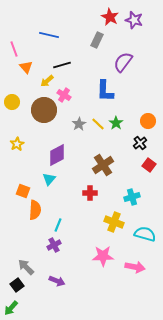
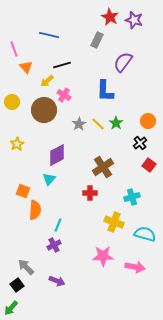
brown cross: moved 2 px down
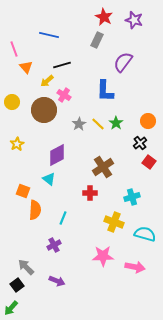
red star: moved 6 px left
red square: moved 3 px up
cyan triangle: rotated 32 degrees counterclockwise
cyan line: moved 5 px right, 7 px up
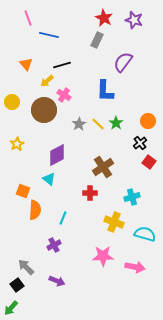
red star: moved 1 px down
pink line: moved 14 px right, 31 px up
orange triangle: moved 3 px up
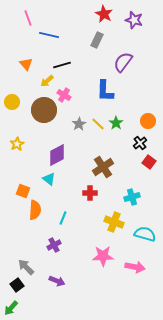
red star: moved 4 px up
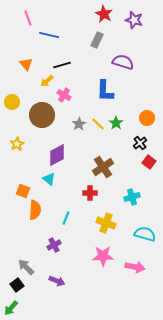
purple semicircle: rotated 70 degrees clockwise
brown circle: moved 2 px left, 5 px down
orange circle: moved 1 px left, 3 px up
cyan line: moved 3 px right
yellow cross: moved 8 px left, 1 px down
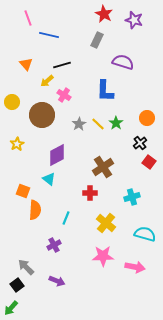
yellow cross: rotated 18 degrees clockwise
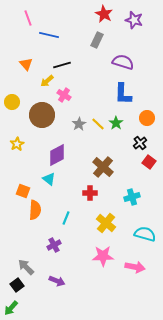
blue L-shape: moved 18 px right, 3 px down
brown cross: rotated 15 degrees counterclockwise
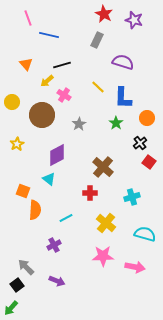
blue L-shape: moved 4 px down
yellow line: moved 37 px up
cyan line: rotated 40 degrees clockwise
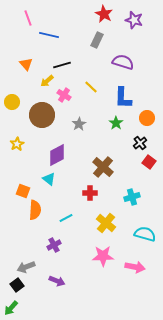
yellow line: moved 7 px left
gray arrow: rotated 66 degrees counterclockwise
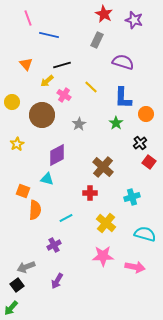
orange circle: moved 1 px left, 4 px up
cyan triangle: moved 2 px left; rotated 24 degrees counterclockwise
purple arrow: rotated 98 degrees clockwise
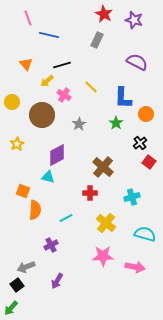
purple semicircle: moved 14 px right; rotated 10 degrees clockwise
cyan triangle: moved 1 px right, 2 px up
purple cross: moved 3 px left
